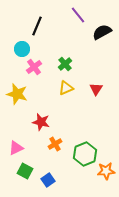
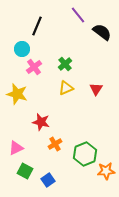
black semicircle: rotated 66 degrees clockwise
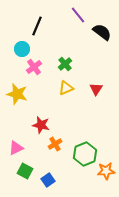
red star: moved 3 px down
